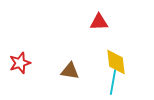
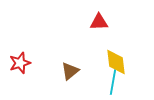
brown triangle: rotated 48 degrees counterclockwise
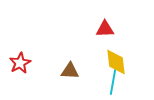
red triangle: moved 6 px right, 7 px down
red star: rotated 10 degrees counterclockwise
brown triangle: rotated 42 degrees clockwise
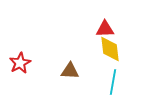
yellow diamond: moved 6 px left, 13 px up
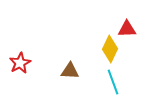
red triangle: moved 22 px right
yellow diamond: rotated 32 degrees clockwise
cyan line: rotated 30 degrees counterclockwise
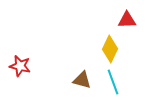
red triangle: moved 9 px up
red star: moved 3 px down; rotated 30 degrees counterclockwise
brown triangle: moved 12 px right, 9 px down; rotated 12 degrees clockwise
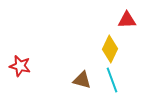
cyan line: moved 1 px left, 2 px up
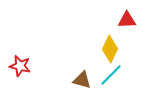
cyan line: moved 1 px left, 5 px up; rotated 65 degrees clockwise
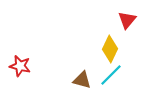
red triangle: rotated 48 degrees counterclockwise
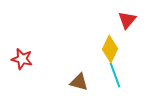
red star: moved 2 px right, 7 px up
cyan line: moved 4 px right; rotated 65 degrees counterclockwise
brown triangle: moved 3 px left, 2 px down
